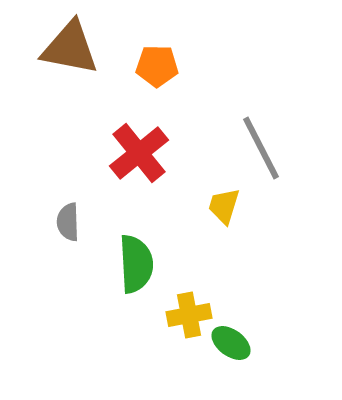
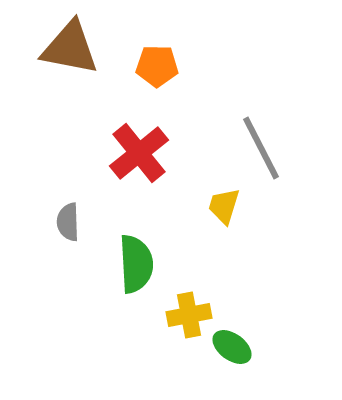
green ellipse: moved 1 px right, 4 px down
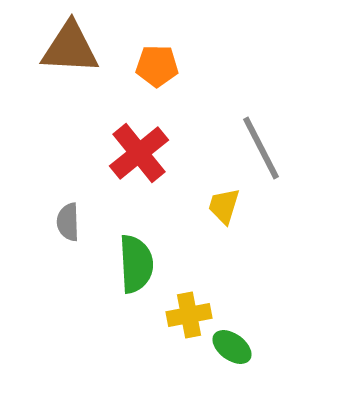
brown triangle: rotated 8 degrees counterclockwise
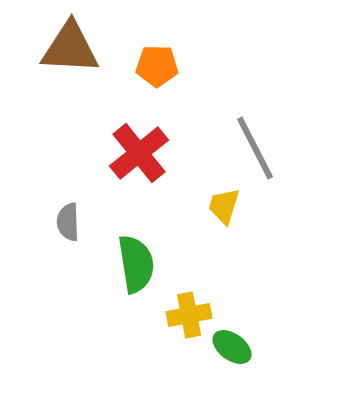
gray line: moved 6 px left
green semicircle: rotated 6 degrees counterclockwise
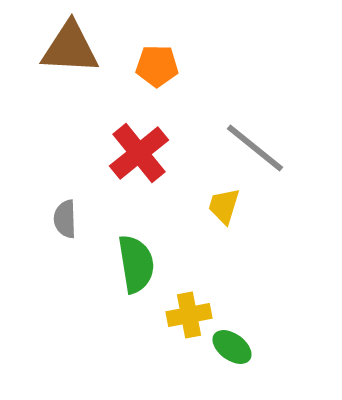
gray line: rotated 24 degrees counterclockwise
gray semicircle: moved 3 px left, 3 px up
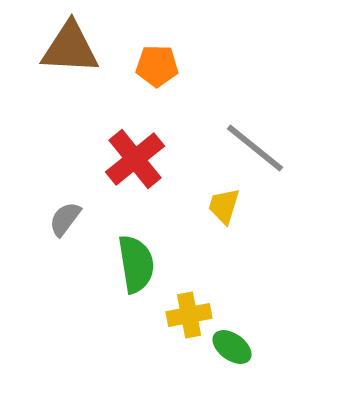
red cross: moved 4 px left, 6 px down
gray semicircle: rotated 39 degrees clockwise
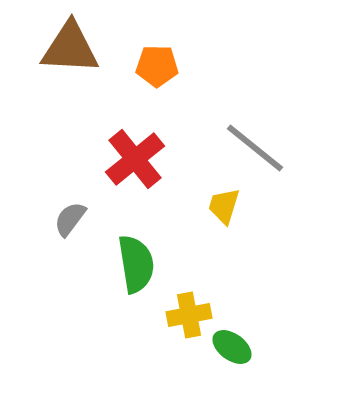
gray semicircle: moved 5 px right
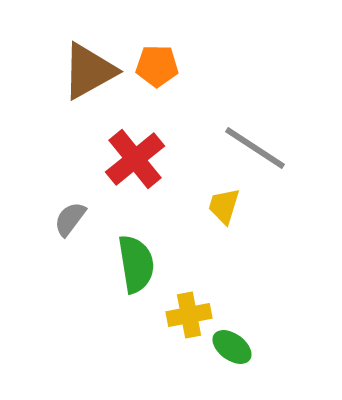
brown triangle: moved 19 px right, 23 px down; rotated 32 degrees counterclockwise
gray line: rotated 6 degrees counterclockwise
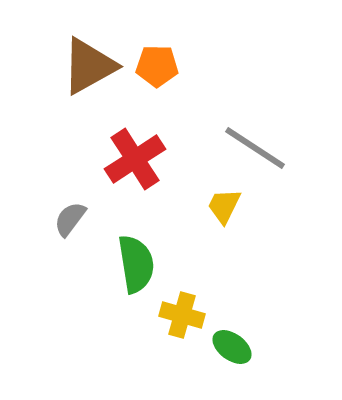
brown triangle: moved 5 px up
red cross: rotated 6 degrees clockwise
yellow trapezoid: rotated 9 degrees clockwise
yellow cross: moved 7 px left; rotated 27 degrees clockwise
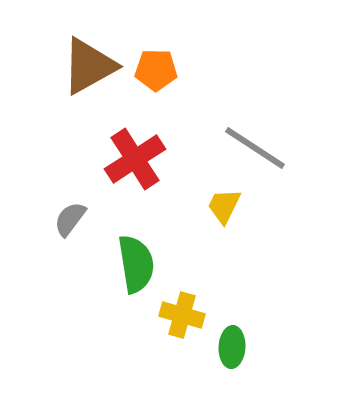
orange pentagon: moved 1 px left, 4 px down
green ellipse: rotated 57 degrees clockwise
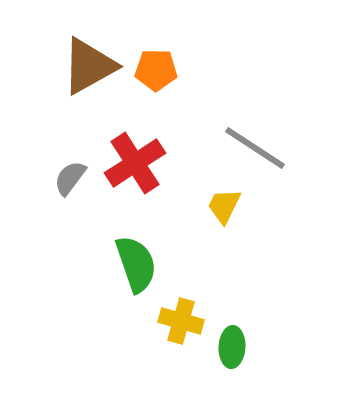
red cross: moved 4 px down
gray semicircle: moved 41 px up
green semicircle: rotated 10 degrees counterclockwise
yellow cross: moved 1 px left, 6 px down
